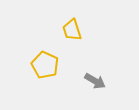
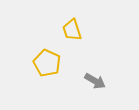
yellow pentagon: moved 2 px right, 2 px up
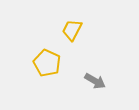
yellow trapezoid: rotated 45 degrees clockwise
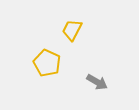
gray arrow: moved 2 px right, 1 px down
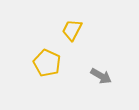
gray arrow: moved 4 px right, 6 px up
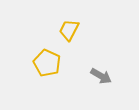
yellow trapezoid: moved 3 px left
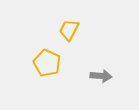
gray arrow: rotated 25 degrees counterclockwise
